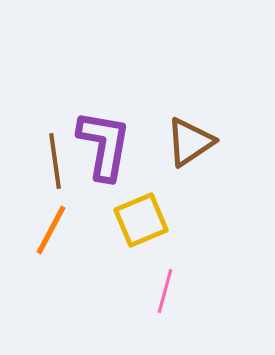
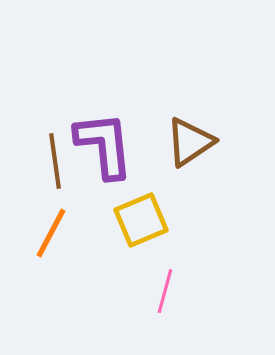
purple L-shape: rotated 16 degrees counterclockwise
orange line: moved 3 px down
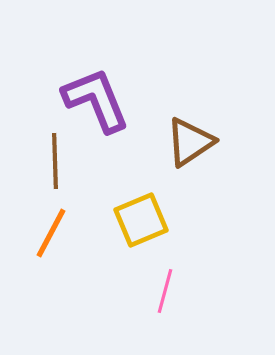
purple L-shape: moved 8 px left, 45 px up; rotated 16 degrees counterclockwise
brown line: rotated 6 degrees clockwise
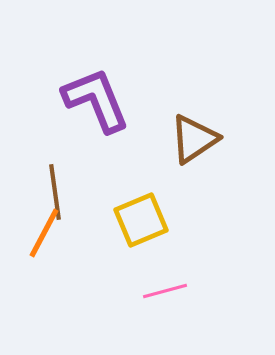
brown triangle: moved 4 px right, 3 px up
brown line: moved 31 px down; rotated 6 degrees counterclockwise
orange line: moved 7 px left
pink line: rotated 60 degrees clockwise
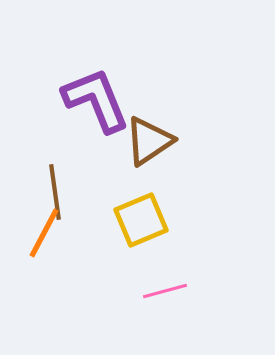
brown triangle: moved 45 px left, 2 px down
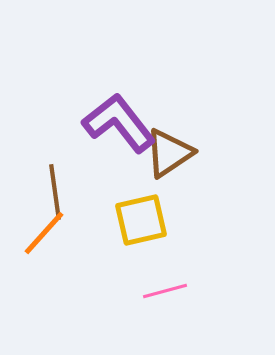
purple L-shape: moved 23 px right, 23 px down; rotated 16 degrees counterclockwise
brown triangle: moved 20 px right, 12 px down
yellow square: rotated 10 degrees clockwise
orange line: rotated 14 degrees clockwise
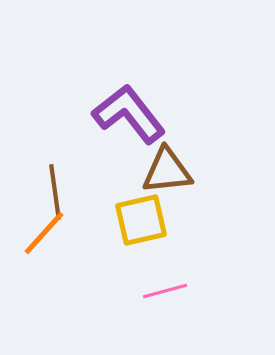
purple L-shape: moved 10 px right, 9 px up
brown triangle: moved 2 px left, 18 px down; rotated 28 degrees clockwise
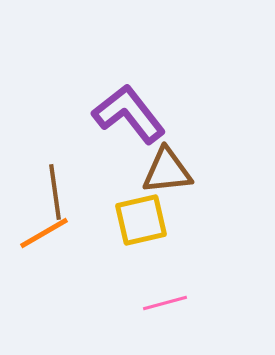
orange line: rotated 18 degrees clockwise
pink line: moved 12 px down
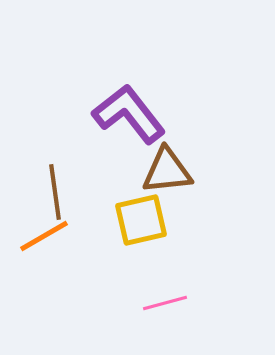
orange line: moved 3 px down
